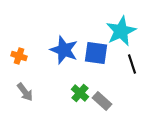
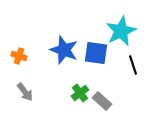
black line: moved 1 px right, 1 px down
green cross: rotated 12 degrees clockwise
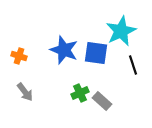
green cross: rotated 12 degrees clockwise
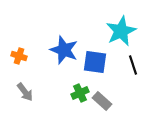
blue square: moved 1 px left, 9 px down
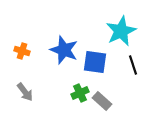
orange cross: moved 3 px right, 5 px up
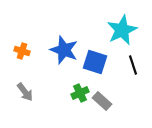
cyan star: moved 1 px right, 1 px up
blue square: rotated 10 degrees clockwise
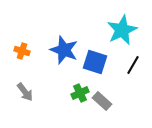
black line: rotated 48 degrees clockwise
